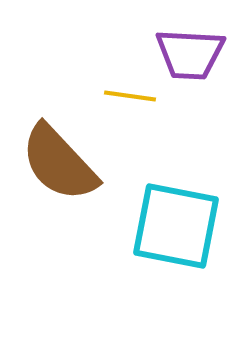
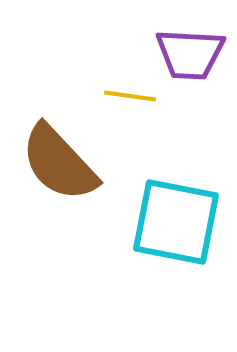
cyan square: moved 4 px up
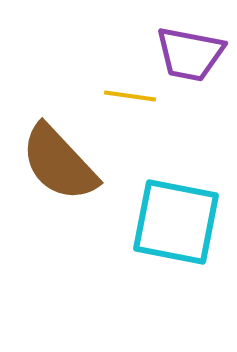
purple trapezoid: rotated 8 degrees clockwise
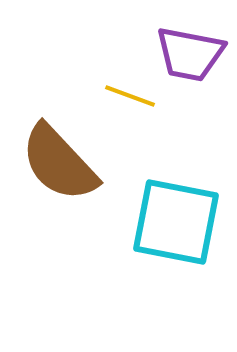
yellow line: rotated 12 degrees clockwise
